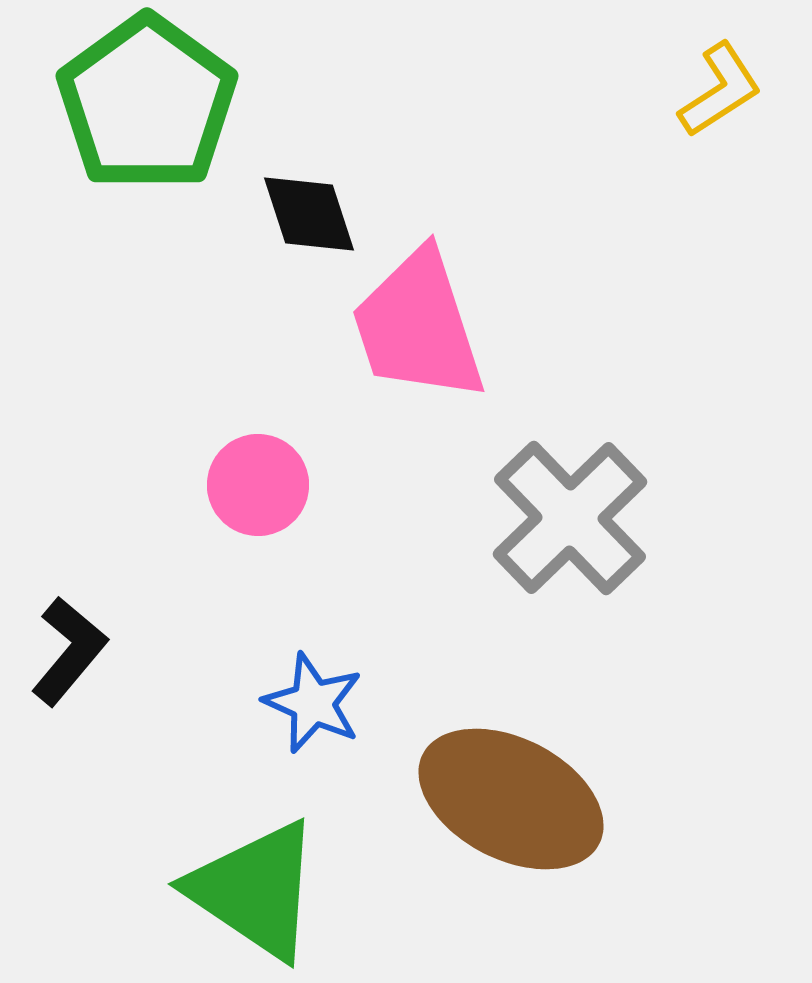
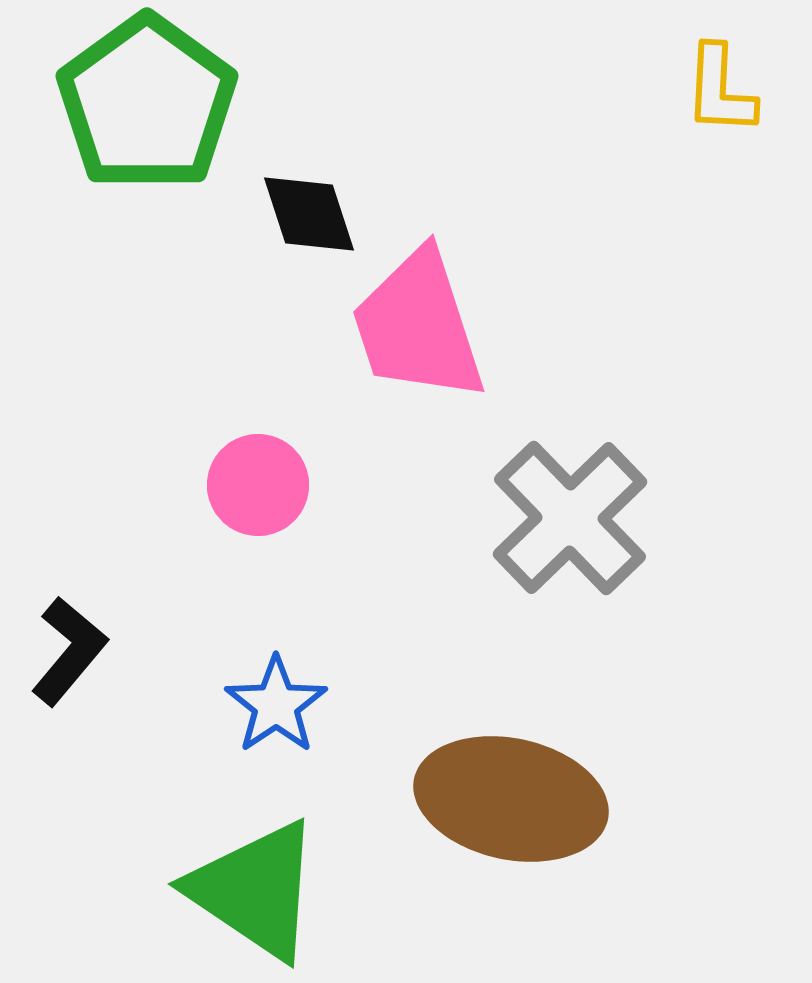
yellow L-shape: rotated 126 degrees clockwise
blue star: moved 37 px left, 2 px down; rotated 14 degrees clockwise
brown ellipse: rotated 15 degrees counterclockwise
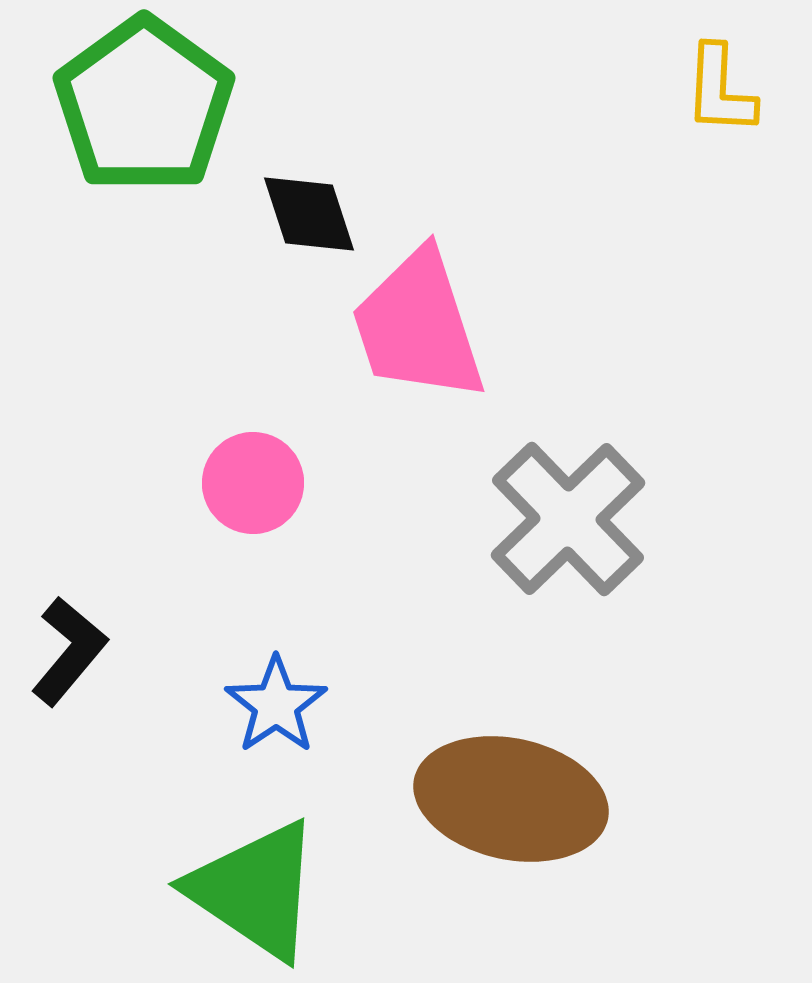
green pentagon: moved 3 px left, 2 px down
pink circle: moved 5 px left, 2 px up
gray cross: moved 2 px left, 1 px down
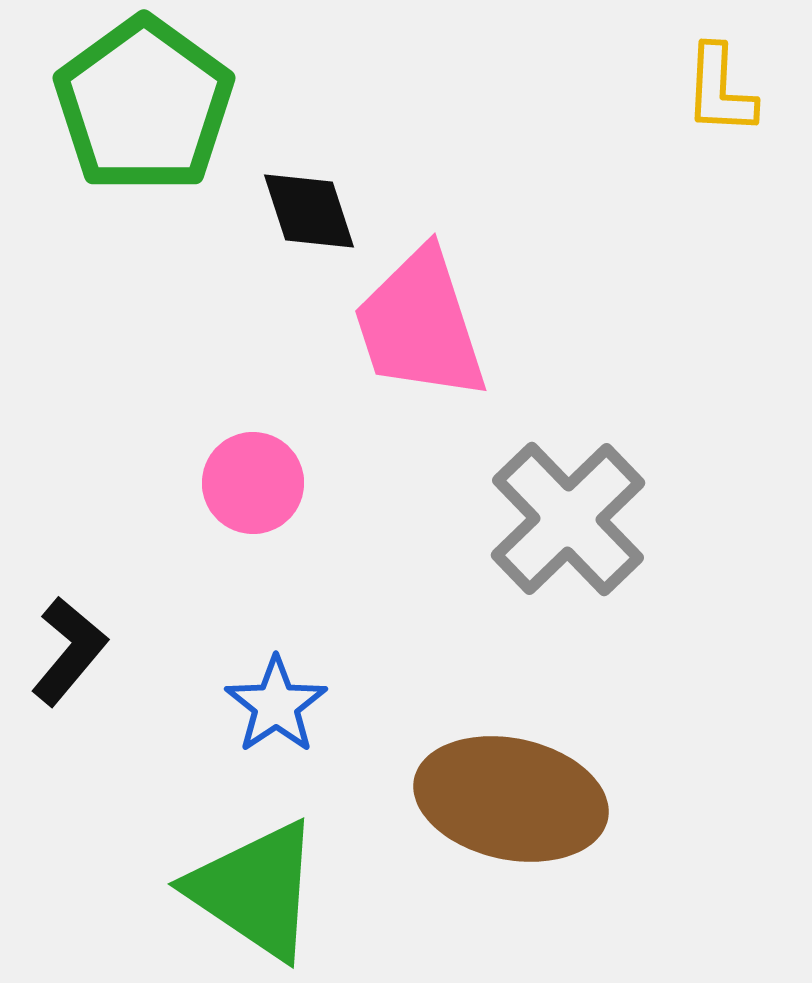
black diamond: moved 3 px up
pink trapezoid: moved 2 px right, 1 px up
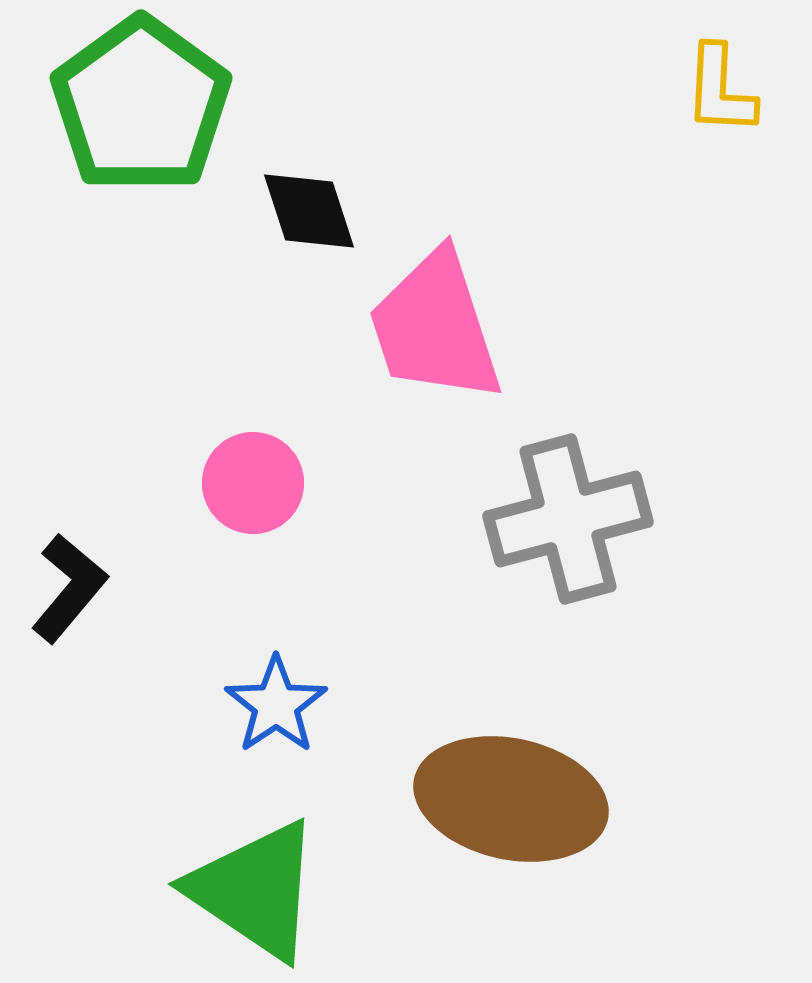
green pentagon: moved 3 px left
pink trapezoid: moved 15 px right, 2 px down
gray cross: rotated 29 degrees clockwise
black L-shape: moved 63 px up
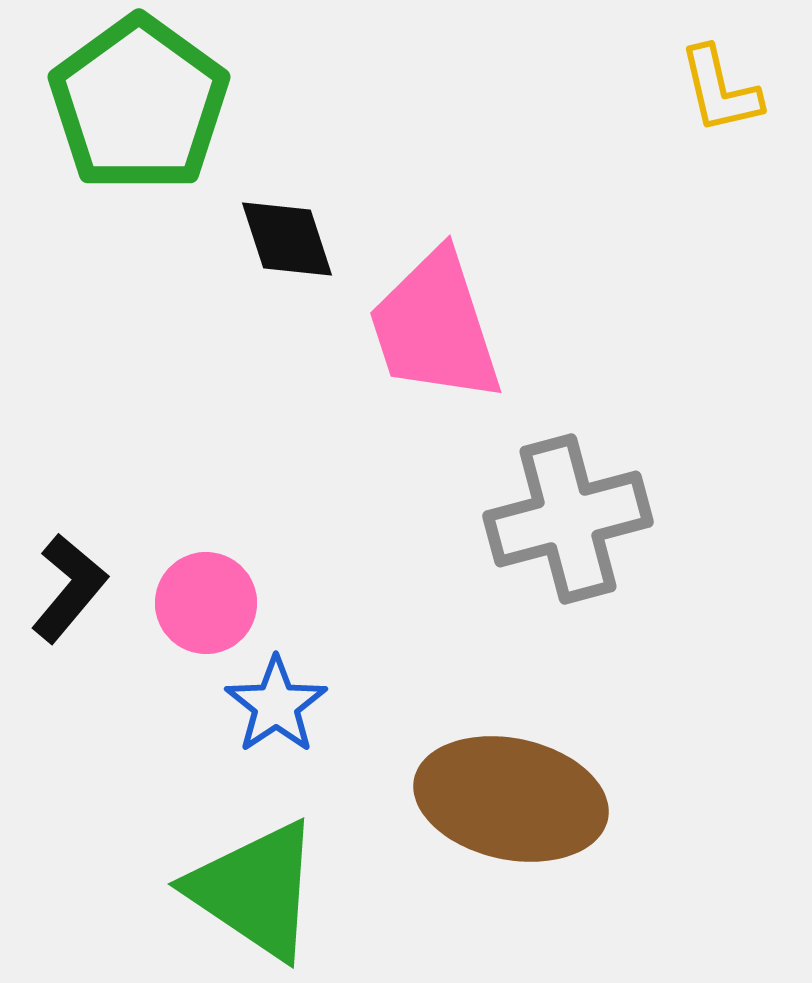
yellow L-shape: rotated 16 degrees counterclockwise
green pentagon: moved 2 px left, 1 px up
black diamond: moved 22 px left, 28 px down
pink circle: moved 47 px left, 120 px down
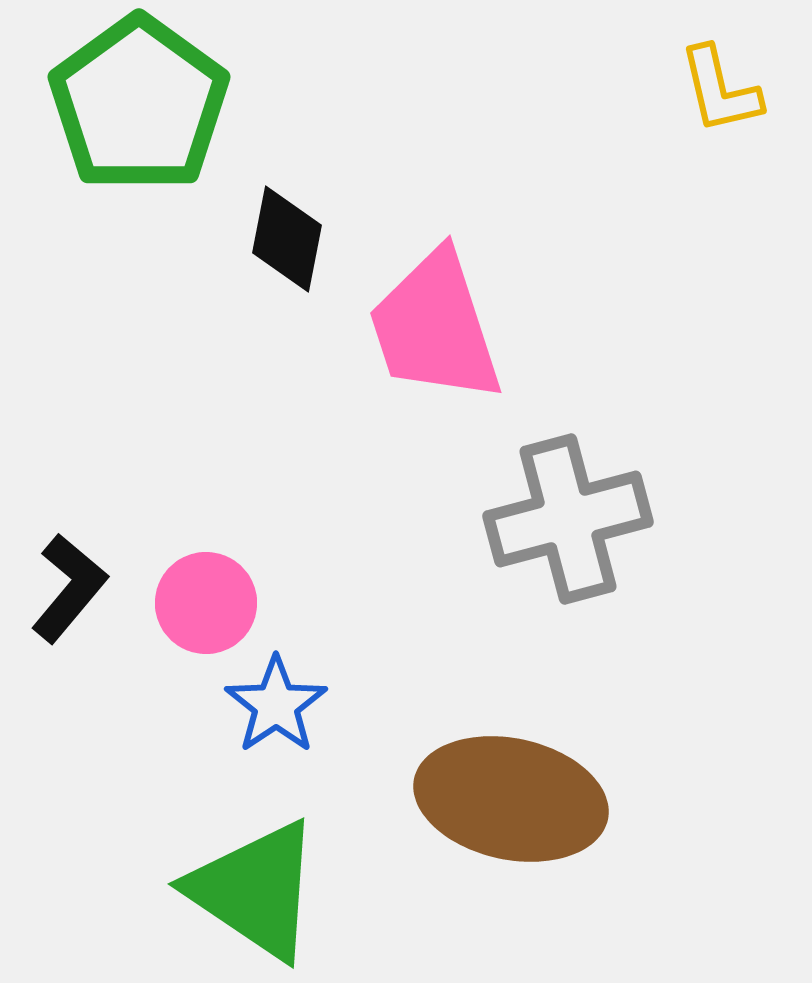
black diamond: rotated 29 degrees clockwise
